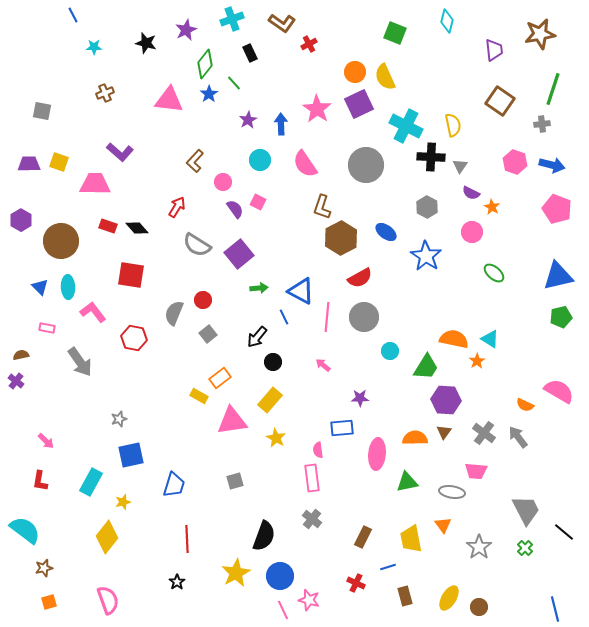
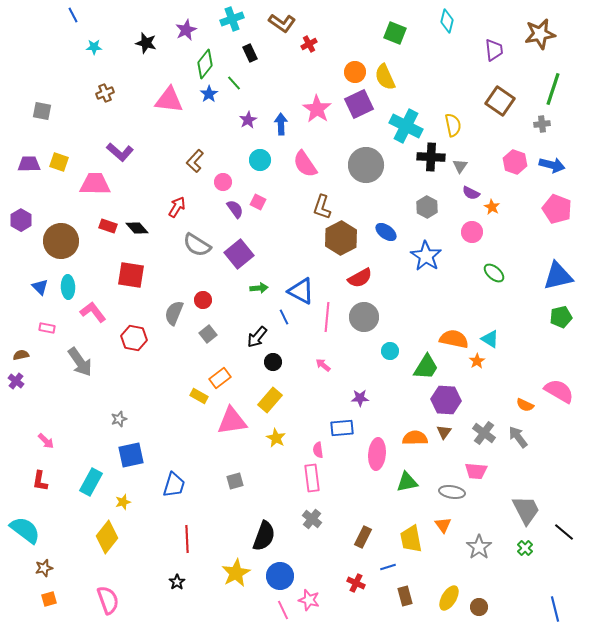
orange square at (49, 602): moved 3 px up
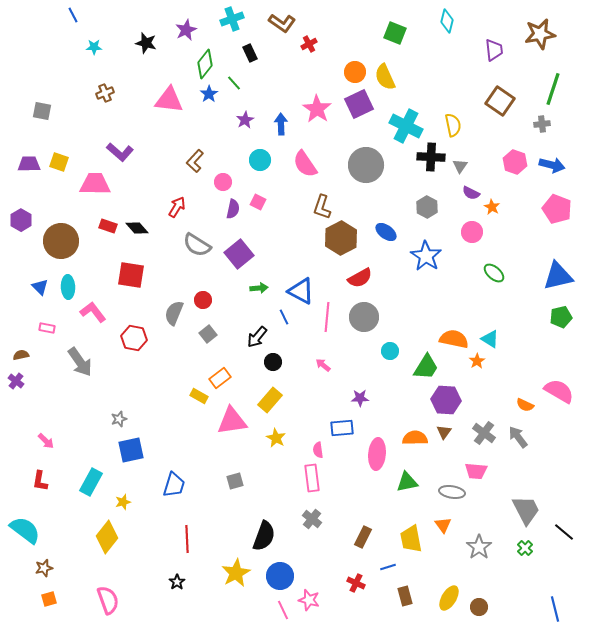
purple star at (248, 120): moved 3 px left
purple semicircle at (235, 209): moved 2 px left; rotated 48 degrees clockwise
blue square at (131, 455): moved 5 px up
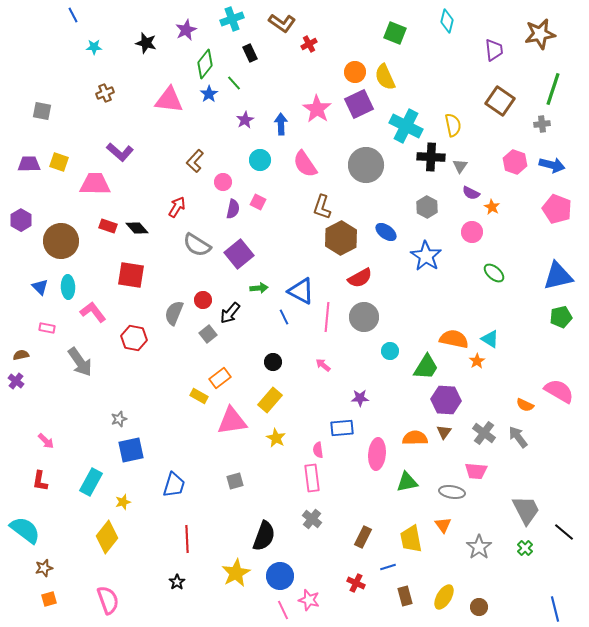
black arrow at (257, 337): moved 27 px left, 24 px up
yellow ellipse at (449, 598): moved 5 px left, 1 px up
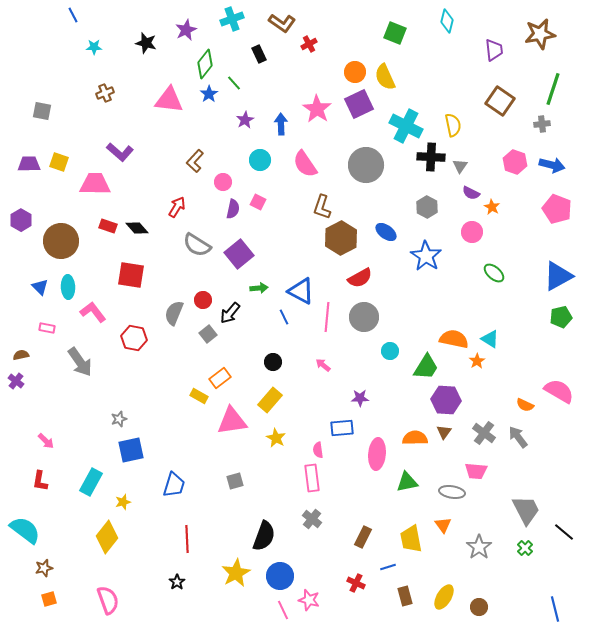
black rectangle at (250, 53): moved 9 px right, 1 px down
blue triangle at (558, 276): rotated 16 degrees counterclockwise
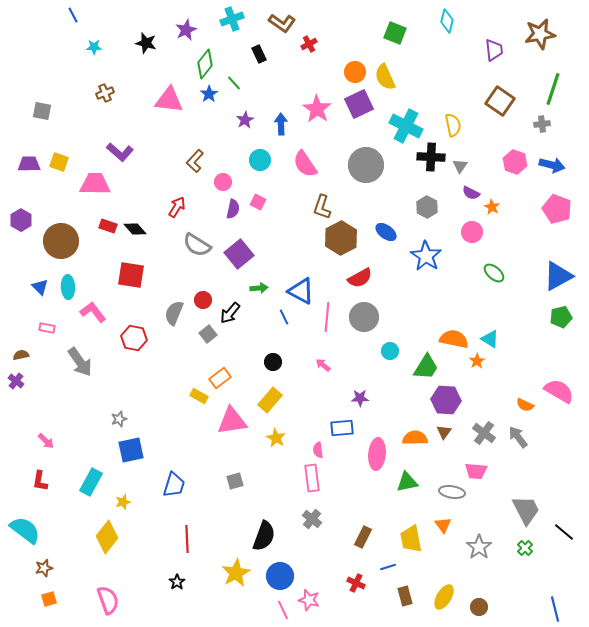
black diamond at (137, 228): moved 2 px left, 1 px down
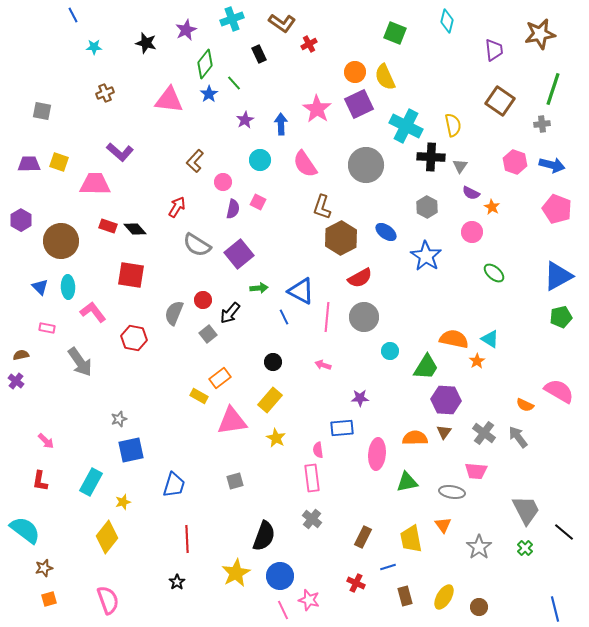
pink arrow at (323, 365): rotated 21 degrees counterclockwise
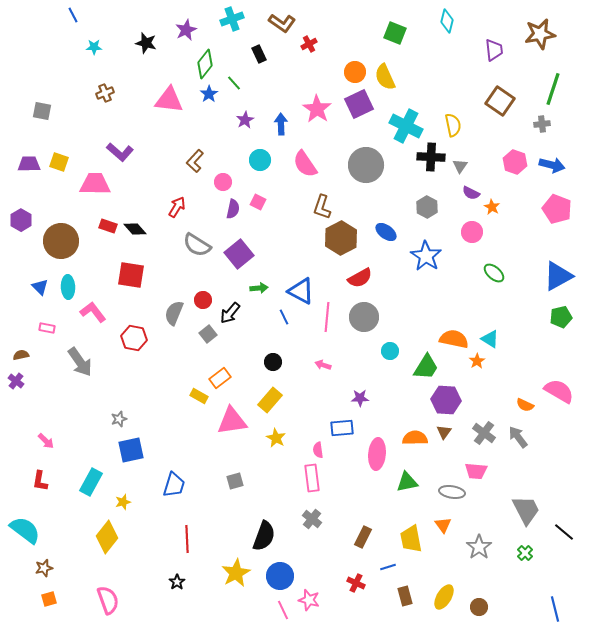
green cross at (525, 548): moved 5 px down
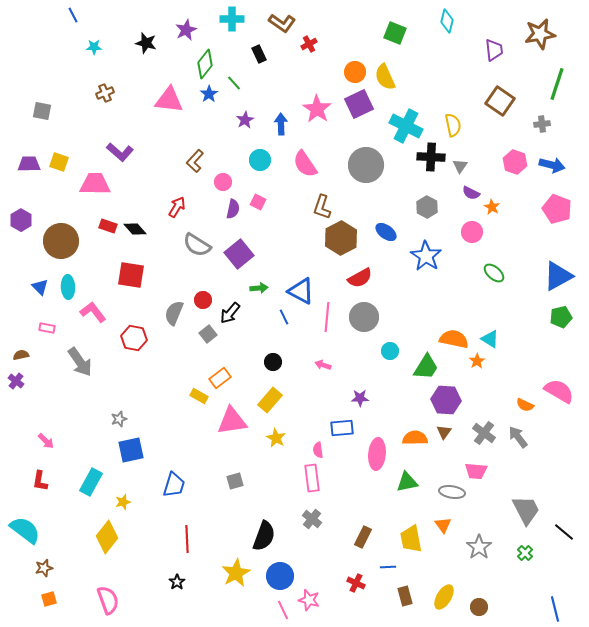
cyan cross at (232, 19): rotated 20 degrees clockwise
green line at (553, 89): moved 4 px right, 5 px up
blue line at (388, 567): rotated 14 degrees clockwise
